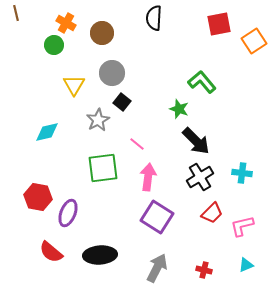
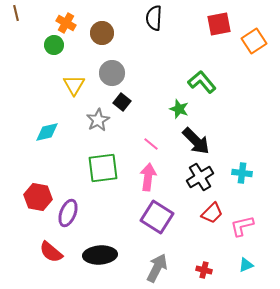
pink line: moved 14 px right
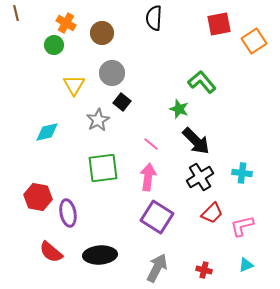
purple ellipse: rotated 32 degrees counterclockwise
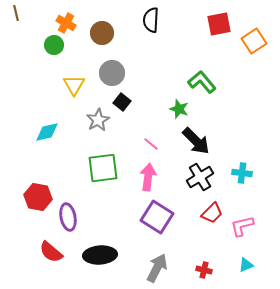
black semicircle: moved 3 px left, 2 px down
purple ellipse: moved 4 px down
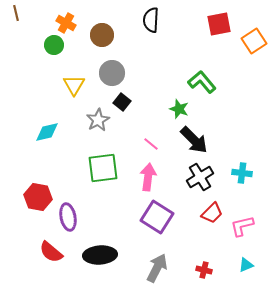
brown circle: moved 2 px down
black arrow: moved 2 px left, 1 px up
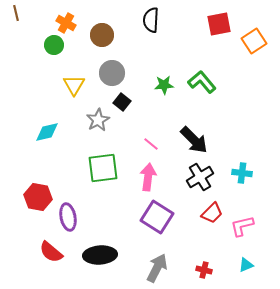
green star: moved 15 px left, 24 px up; rotated 24 degrees counterclockwise
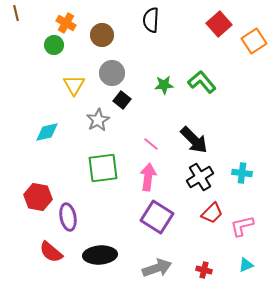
red square: rotated 30 degrees counterclockwise
black square: moved 2 px up
gray arrow: rotated 44 degrees clockwise
